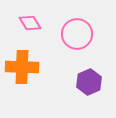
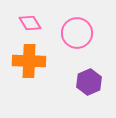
pink circle: moved 1 px up
orange cross: moved 7 px right, 6 px up
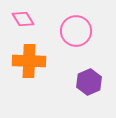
pink diamond: moved 7 px left, 4 px up
pink circle: moved 1 px left, 2 px up
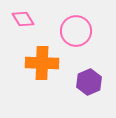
orange cross: moved 13 px right, 2 px down
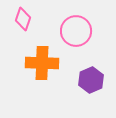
pink diamond: rotated 50 degrees clockwise
purple hexagon: moved 2 px right, 2 px up
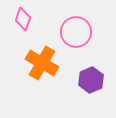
pink circle: moved 1 px down
orange cross: rotated 28 degrees clockwise
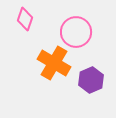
pink diamond: moved 2 px right
orange cross: moved 12 px right
